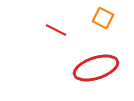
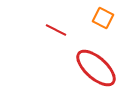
red ellipse: rotated 60 degrees clockwise
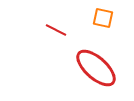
orange square: rotated 15 degrees counterclockwise
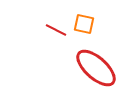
orange square: moved 19 px left, 6 px down
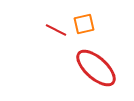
orange square: rotated 25 degrees counterclockwise
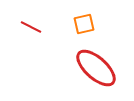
red line: moved 25 px left, 3 px up
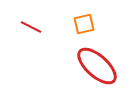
red ellipse: moved 1 px right, 2 px up
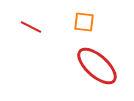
orange square: moved 2 px up; rotated 20 degrees clockwise
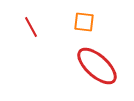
red line: rotated 35 degrees clockwise
